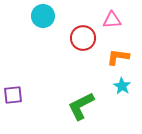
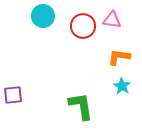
pink triangle: rotated 12 degrees clockwise
red circle: moved 12 px up
orange L-shape: moved 1 px right
green L-shape: rotated 108 degrees clockwise
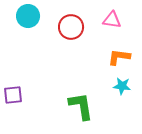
cyan circle: moved 15 px left
red circle: moved 12 px left, 1 px down
cyan star: rotated 24 degrees counterclockwise
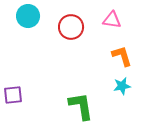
orange L-shape: moved 3 px right, 1 px up; rotated 65 degrees clockwise
cyan star: rotated 18 degrees counterclockwise
